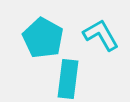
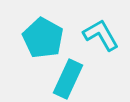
cyan rectangle: rotated 18 degrees clockwise
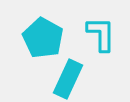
cyan L-shape: moved 1 px up; rotated 30 degrees clockwise
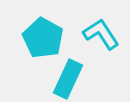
cyan L-shape: rotated 33 degrees counterclockwise
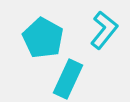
cyan L-shape: moved 3 px right, 4 px up; rotated 72 degrees clockwise
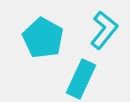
cyan rectangle: moved 13 px right
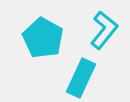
cyan rectangle: moved 1 px up
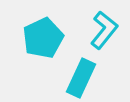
cyan pentagon: rotated 18 degrees clockwise
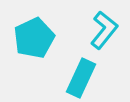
cyan pentagon: moved 9 px left
